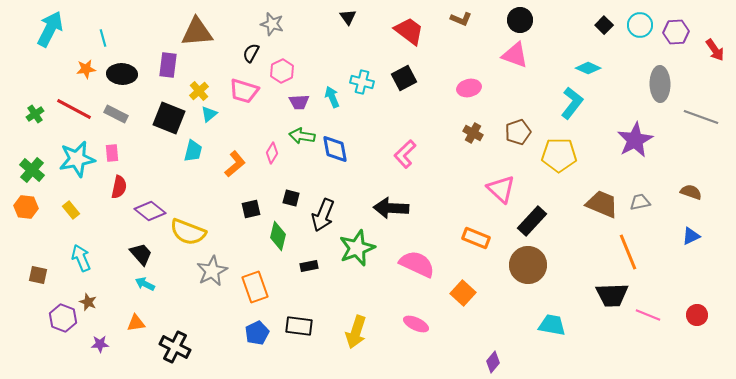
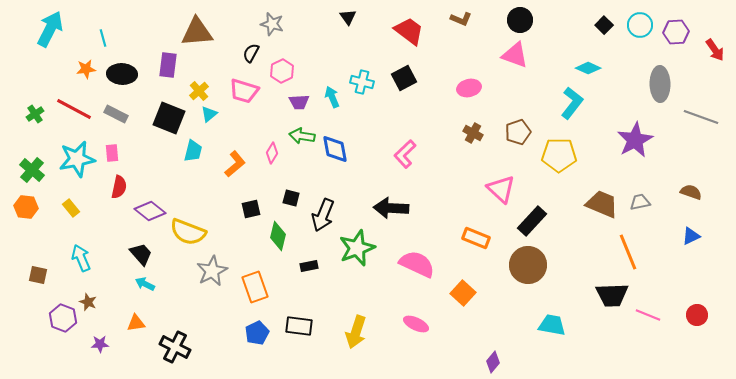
yellow rectangle at (71, 210): moved 2 px up
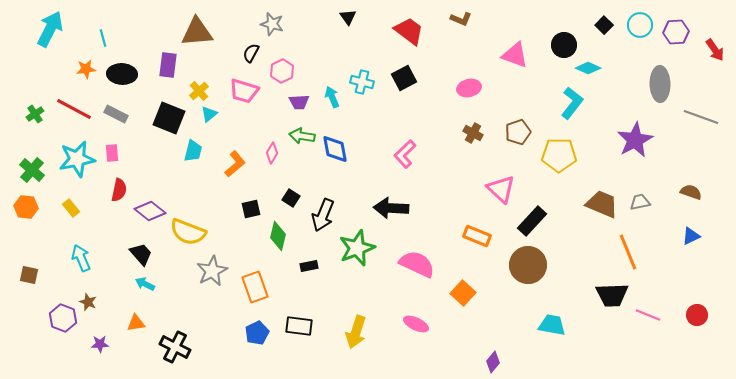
black circle at (520, 20): moved 44 px right, 25 px down
red semicircle at (119, 187): moved 3 px down
black square at (291, 198): rotated 18 degrees clockwise
orange rectangle at (476, 238): moved 1 px right, 2 px up
brown square at (38, 275): moved 9 px left
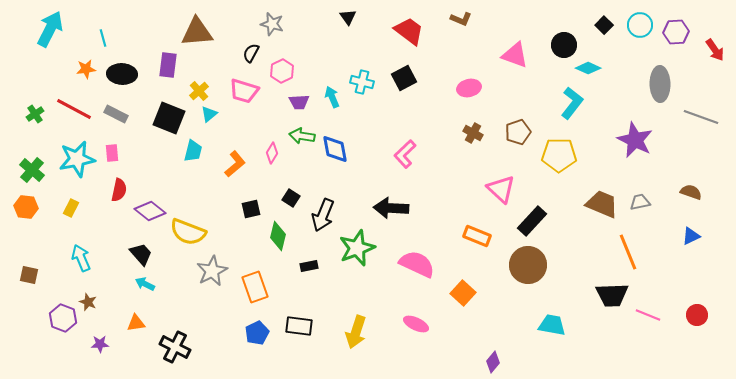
purple star at (635, 140): rotated 18 degrees counterclockwise
yellow rectangle at (71, 208): rotated 66 degrees clockwise
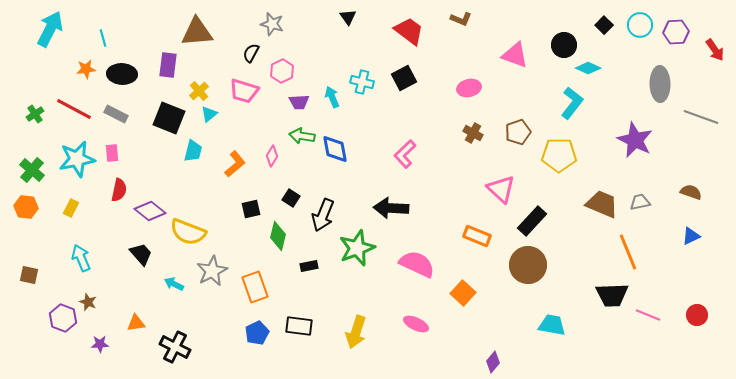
pink diamond at (272, 153): moved 3 px down
cyan arrow at (145, 284): moved 29 px right
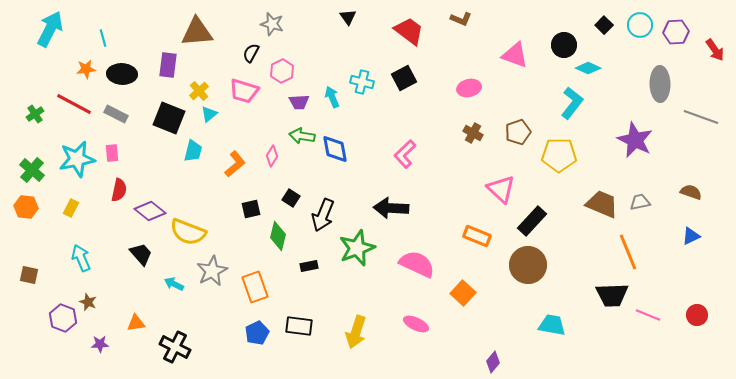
red line at (74, 109): moved 5 px up
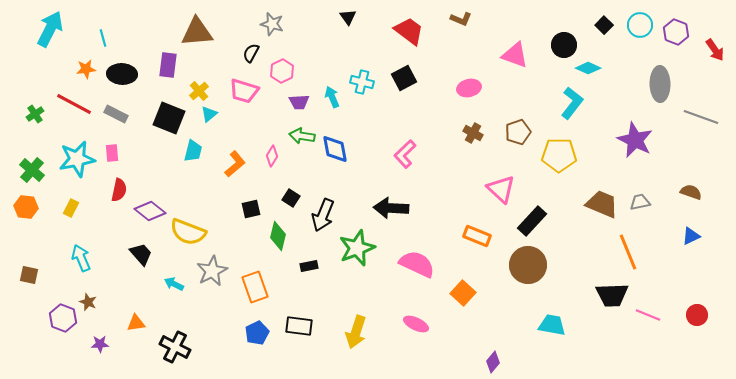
purple hexagon at (676, 32): rotated 25 degrees clockwise
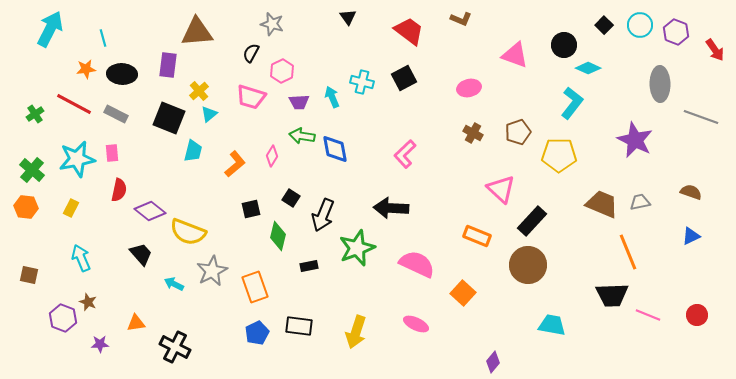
pink trapezoid at (244, 91): moved 7 px right, 6 px down
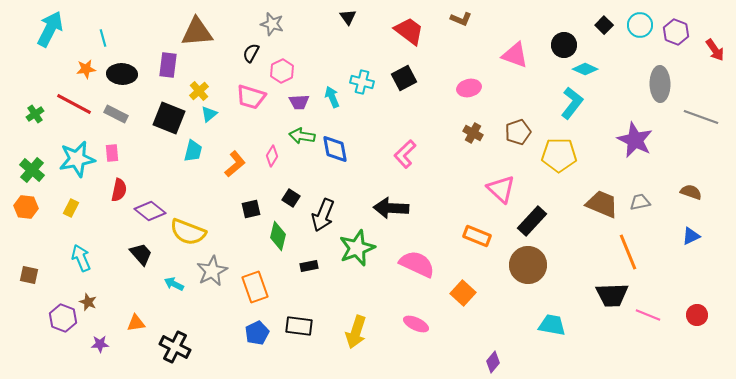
cyan diamond at (588, 68): moved 3 px left, 1 px down
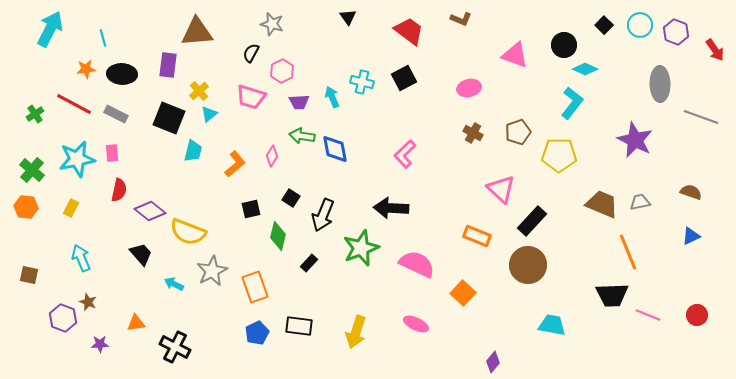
green star at (357, 248): moved 4 px right
black rectangle at (309, 266): moved 3 px up; rotated 36 degrees counterclockwise
